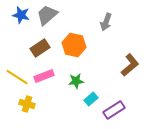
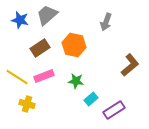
blue star: moved 1 px left, 5 px down
green star: rotated 14 degrees clockwise
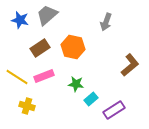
orange hexagon: moved 1 px left, 2 px down
green star: moved 3 px down
yellow cross: moved 2 px down
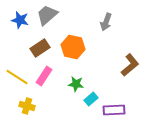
pink rectangle: rotated 36 degrees counterclockwise
purple rectangle: rotated 30 degrees clockwise
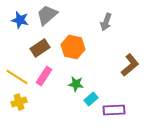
yellow cross: moved 8 px left, 4 px up; rotated 35 degrees counterclockwise
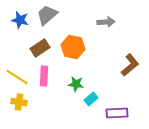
gray arrow: rotated 114 degrees counterclockwise
pink rectangle: rotated 30 degrees counterclockwise
yellow cross: rotated 28 degrees clockwise
purple rectangle: moved 3 px right, 3 px down
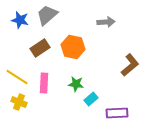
pink rectangle: moved 7 px down
yellow cross: rotated 14 degrees clockwise
